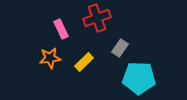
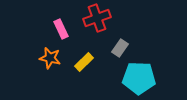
orange star: rotated 20 degrees clockwise
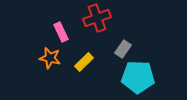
pink rectangle: moved 3 px down
gray rectangle: moved 3 px right, 1 px down
cyan pentagon: moved 1 px left, 1 px up
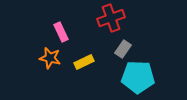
red cross: moved 14 px right
yellow rectangle: rotated 18 degrees clockwise
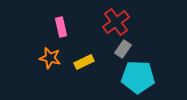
red cross: moved 5 px right, 4 px down; rotated 16 degrees counterclockwise
pink rectangle: moved 5 px up; rotated 12 degrees clockwise
